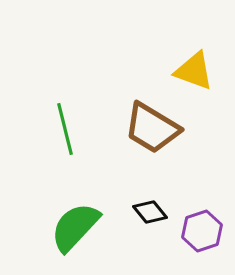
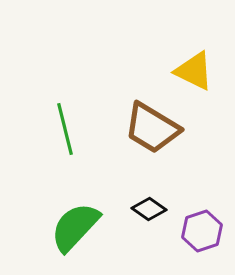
yellow triangle: rotated 6 degrees clockwise
black diamond: moved 1 px left, 3 px up; rotated 16 degrees counterclockwise
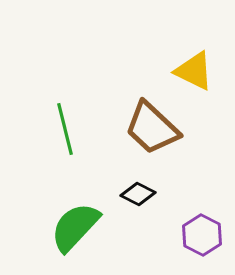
brown trapezoid: rotated 12 degrees clockwise
black diamond: moved 11 px left, 15 px up; rotated 8 degrees counterclockwise
purple hexagon: moved 4 px down; rotated 15 degrees counterclockwise
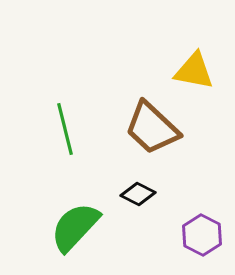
yellow triangle: rotated 15 degrees counterclockwise
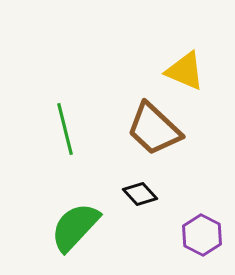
yellow triangle: moved 9 px left; rotated 12 degrees clockwise
brown trapezoid: moved 2 px right, 1 px down
black diamond: moved 2 px right; rotated 20 degrees clockwise
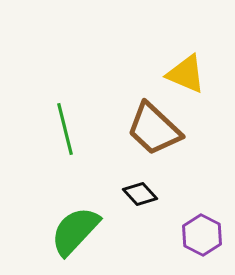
yellow triangle: moved 1 px right, 3 px down
green semicircle: moved 4 px down
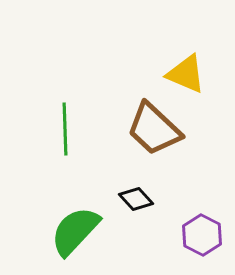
green line: rotated 12 degrees clockwise
black diamond: moved 4 px left, 5 px down
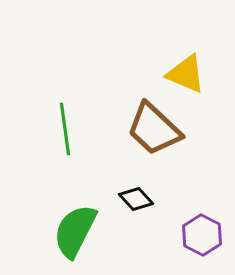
green line: rotated 6 degrees counterclockwise
green semicircle: rotated 16 degrees counterclockwise
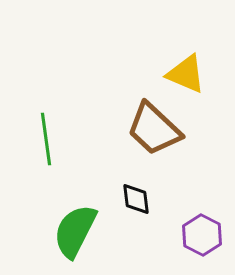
green line: moved 19 px left, 10 px down
black diamond: rotated 36 degrees clockwise
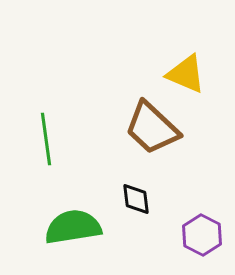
brown trapezoid: moved 2 px left, 1 px up
green semicircle: moved 2 px left, 4 px up; rotated 54 degrees clockwise
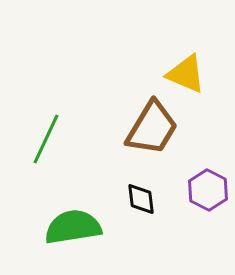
brown trapezoid: rotated 102 degrees counterclockwise
green line: rotated 33 degrees clockwise
black diamond: moved 5 px right
purple hexagon: moved 6 px right, 45 px up
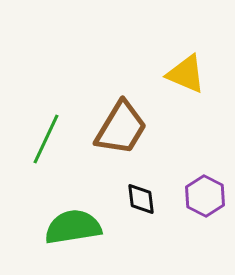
brown trapezoid: moved 31 px left
purple hexagon: moved 3 px left, 6 px down
